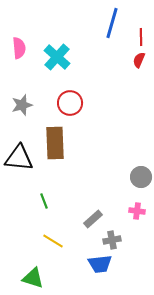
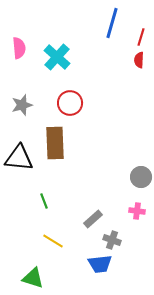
red line: rotated 18 degrees clockwise
red semicircle: rotated 21 degrees counterclockwise
gray cross: rotated 30 degrees clockwise
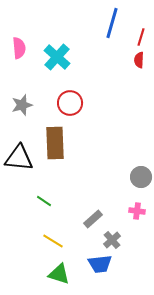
green line: rotated 35 degrees counterclockwise
gray cross: rotated 30 degrees clockwise
green triangle: moved 26 px right, 4 px up
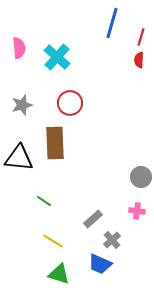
blue trapezoid: rotated 30 degrees clockwise
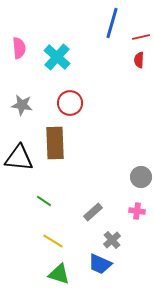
red line: rotated 60 degrees clockwise
gray star: rotated 25 degrees clockwise
gray rectangle: moved 7 px up
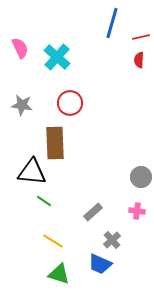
pink semicircle: moved 1 px right; rotated 20 degrees counterclockwise
black triangle: moved 13 px right, 14 px down
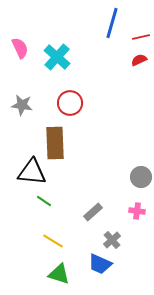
red semicircle: rotated 63 degrees clockwise
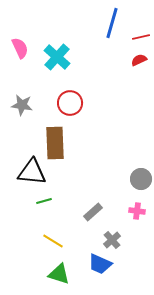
gray circle: moved 2 px down
green line: rotated 49 degrees counterclockwise
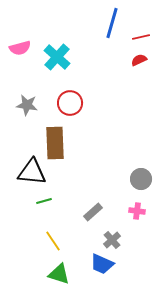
pink semicircle: rotated 100 degrees clockwise
gray star: moved 5 px right
yellow line: rotated 25 degrees clockwise
blue trapezoid: moved 2 px right
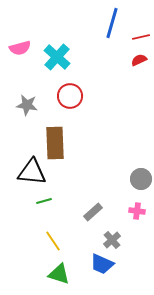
red circle: moved 7 px up
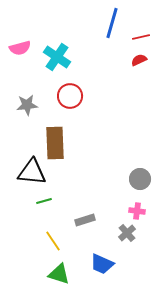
cyan cross: rotated 8 degrees counterclockwise
gray star: rotated 15 degrees counterclockwise
gray circle: moved 1 px left
gray rectangle: moved 8 px left, 8 px down; rotated 24 degrees clockwise
gray cross: moved 15 px right, 7 px up
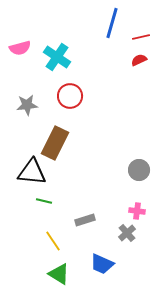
brown rectangle: rotated 28 degrees clockwise
gray circle: moved 1 px left, 9 px up
green line: rotated 28 degrees clockwise
green triangle: rotated 15 degrees clockwise
